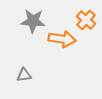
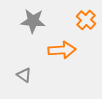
orange arrow: moved 11 px down; rotated 12 degrees counterclockwise
gray triangle: rotated 42 degrees clockwise
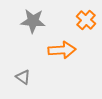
gray triangle: moved 1 px left, 2 px down
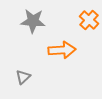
orange cross: moved 3 px right
gray triangle: rotated 42 degrees clockwise
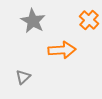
gray star: rotated 25 degrees clockwise
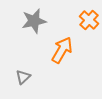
gray star: moved 1 px right; rotated 30 degrees clockwise
orange arrow: rotated 56 degrees counterclockwise
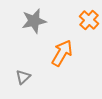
orange arrow: moved 3 px down
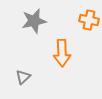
orange cross: rotated 30 degrees counterclockwise
orange arrow: rotated 148 degrees clockwise
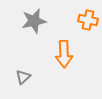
orange cross: moved 1 px left
orange arrow: moved 2 px right, 1 px down
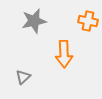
orange cross: moved 1 px down
